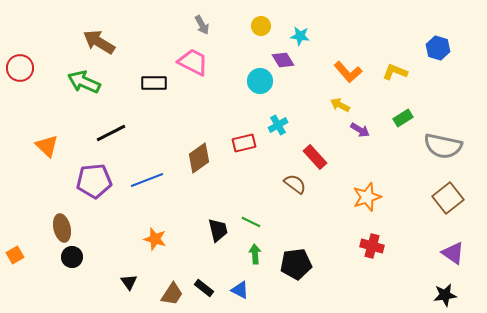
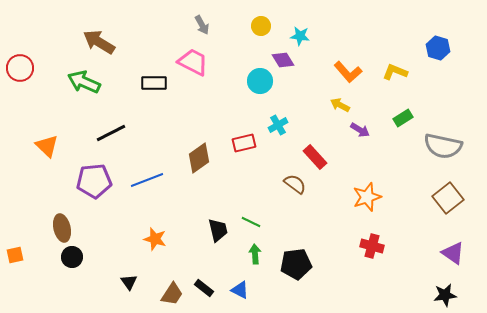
orange square at (15, 255): rotated 18 degrees clockwise
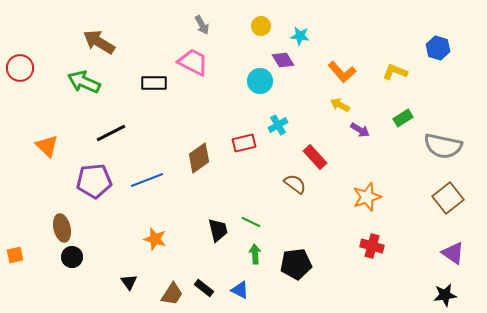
orange L-shape at (348, 72): moved 6 px left
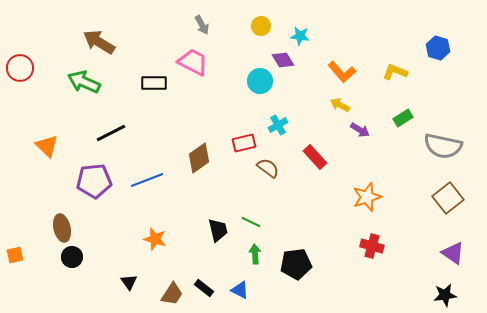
brown semicircle at (295, 184): moved 27 px left, 16 px up
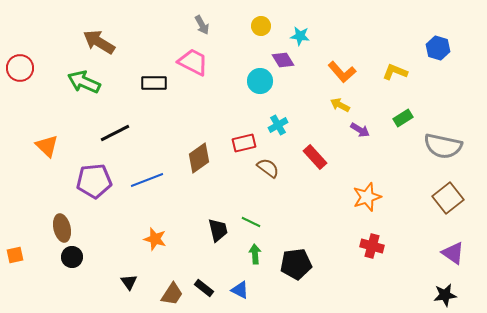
black line at (111, 133): moved 4 px right
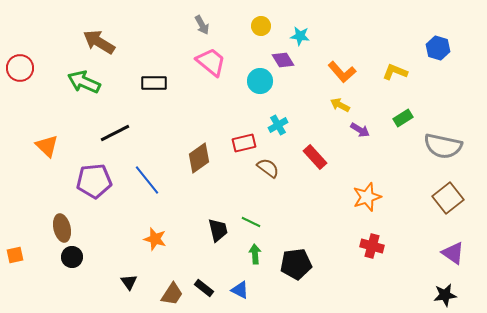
pink trapezoid at (193, 62): moved 18 px right; rotated 12 degrees clockwise
blue line at (147, 180): rotated 72 degrees clockwise
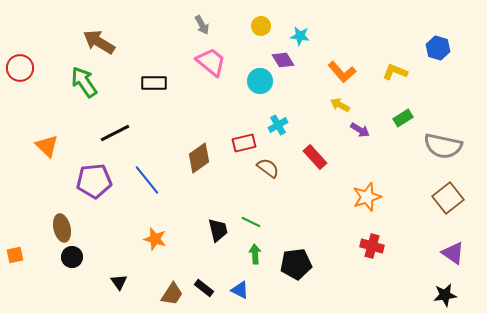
green arrow at (84, 82): rotated 32 degrees clockwise
black triangle at (129, 282): moved 10 px left
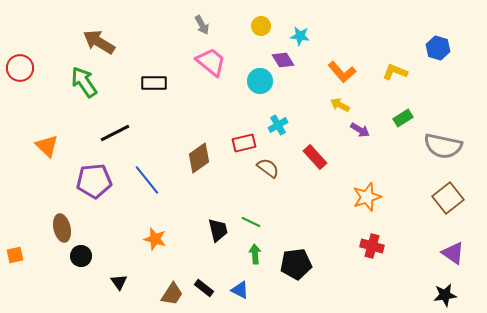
black circle at (72, 257): moved 9 px right, 1 px up
